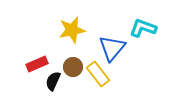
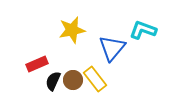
cyan L-shape: moved 2 px down
brown circle: moved 13 px down
yellow rectangle: moved 3 px left, 5 px down
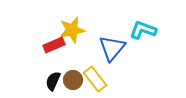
red rectangle: moved 17 px right, 19 px up
